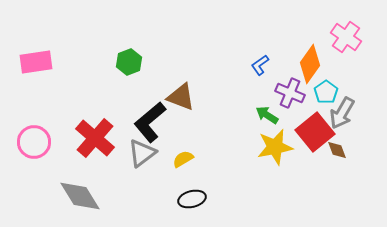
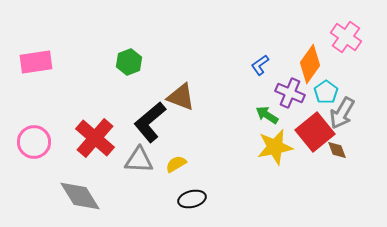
gray triangle: moved 3 px left, 7 px down; rotated 40 degrees clockwise
yellow semicircle: moved 7 px left, 5 px down
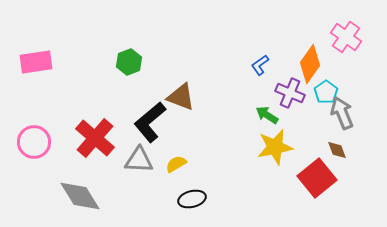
gray arrow: rotated 128 degrees clockwise
red square: moved 2 px right, 46 px down
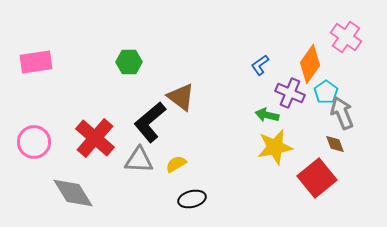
green hexagon: rotated 20 degrees clockwise
brown triangle: rotated 16 degrees clockwise
green arrow: rotated 20 degrees counterclockwise
brown diamond: moved 2 px left, 6 px up
gray diamond: moved 7 px left, 3 px up
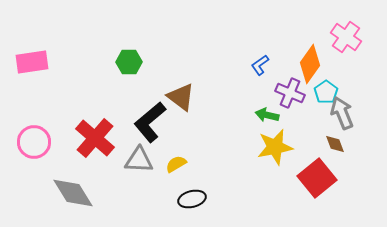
pink rectangle: moved 4 px left
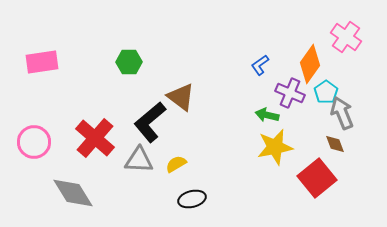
pink rectangle: moved 10 px right
